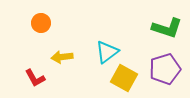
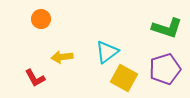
orange circle: moved 4 px up
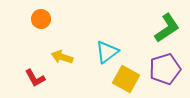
green L-shape: rotated 52 degrees counterclockwise
yellow arrow: rotated 25 degrees clockwise
yellow square: moved 2 px right, 1 px down
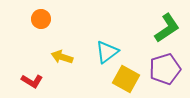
red L-shape: moved 3 px left, 3 px down; rotated 30 degrees counterclockwise
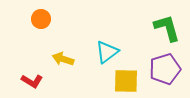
green L-shape: rotated 72 degrees counterclockwise
yellow arrow: moved 1 px right, 2 px down
yellow square: moved 2 px down; rotated 28 degrees counterclockwise
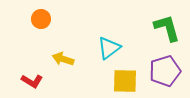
cyan triangle: moved 2 px right, 4 px up
purple pentagon: moved 2 px down
yellow square: moved 1 px left
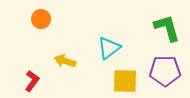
yellow arrow: moved 2 px right, 2 px down
purple pentagon: rotated 16 degrees clockwise
red L-shape: rotated 85 degrees counterclockwise
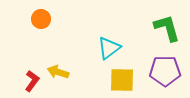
yellow arrow: moved 7 px left, 11 px down
yellow square: moved 3 px left, 1 px up
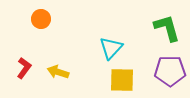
cyan triangle: moved 2 px right; rotated 10 degrees counterclockwise
purple pentagon: moved 5 px right
red L-shape: moved 8 px left, 13 px up
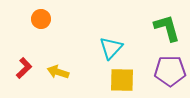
red L-shape: rotated 10 degrees clockwise
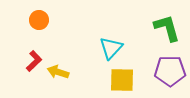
orange circle: moved 2 px left, 1 px down
red L-shape: moved 10 px right, 7 px up
